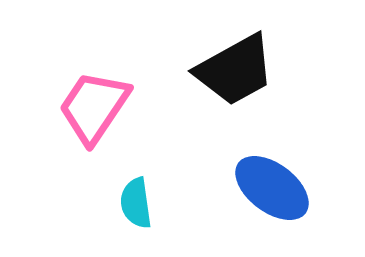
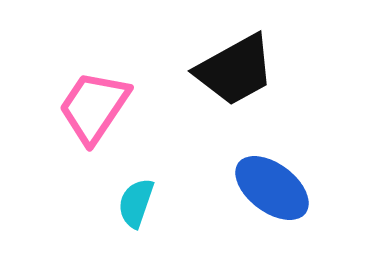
cyan semicircle: rotated 27 degrees clockwise
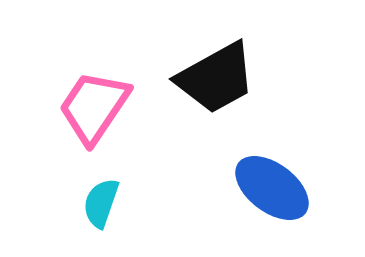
black trapezoid: moved 19 px left, 8 px down
cyan semicircle: moved 35 px left
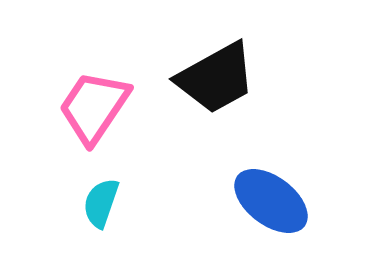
blue ellipse: moved 1 px left, 13 px down
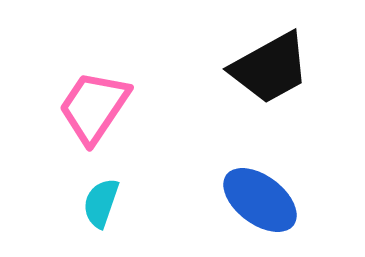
black trapezoid: moved 54 px right, 10 px up
blue ellipse: moved 11 px left, 1 px up
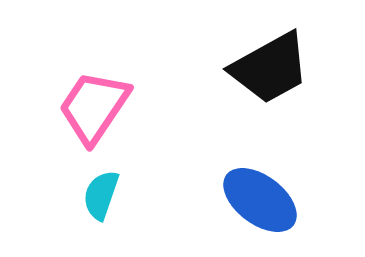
cyan semicircle: moved 8 px up
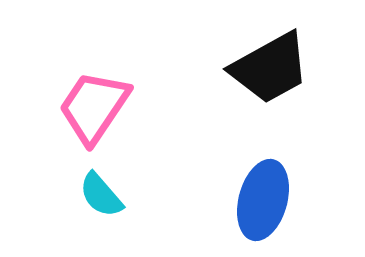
cyan semicircle: rotated 60 degrees counterclockwise
blue ellipse: moved 3 px right; rotated 68 degrees clockwise
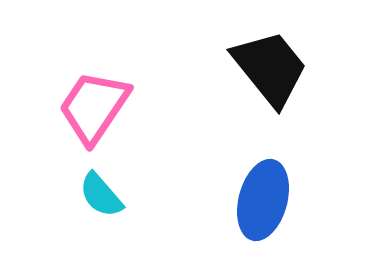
black trapezoid: rotated 100 degrees counterclockwise
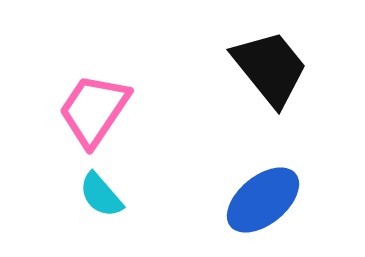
pink trapezoid: moved 3 px down
blue ellipse: rotated 36 degrees clockwise
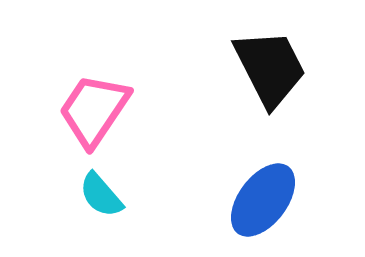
black trapezoid: rotated 12 degrees clockwise
blue ellipse: rotated 14 degrees counterclockwise
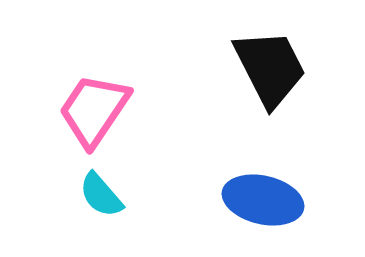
blue ellipse: rotated 66 degrees clockwise
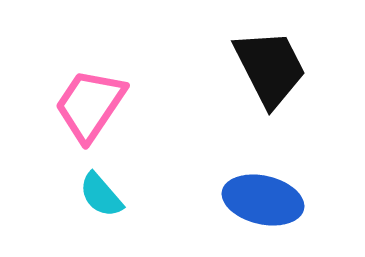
pink trapezoid: moved 4 px left, 5 px up
